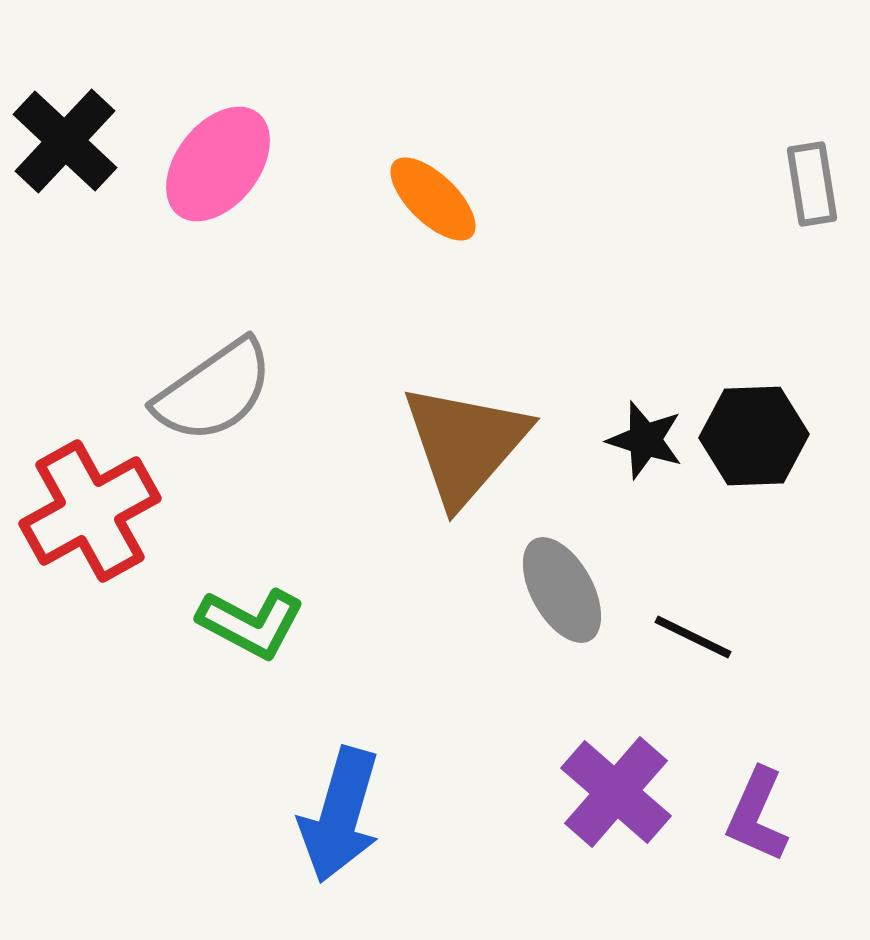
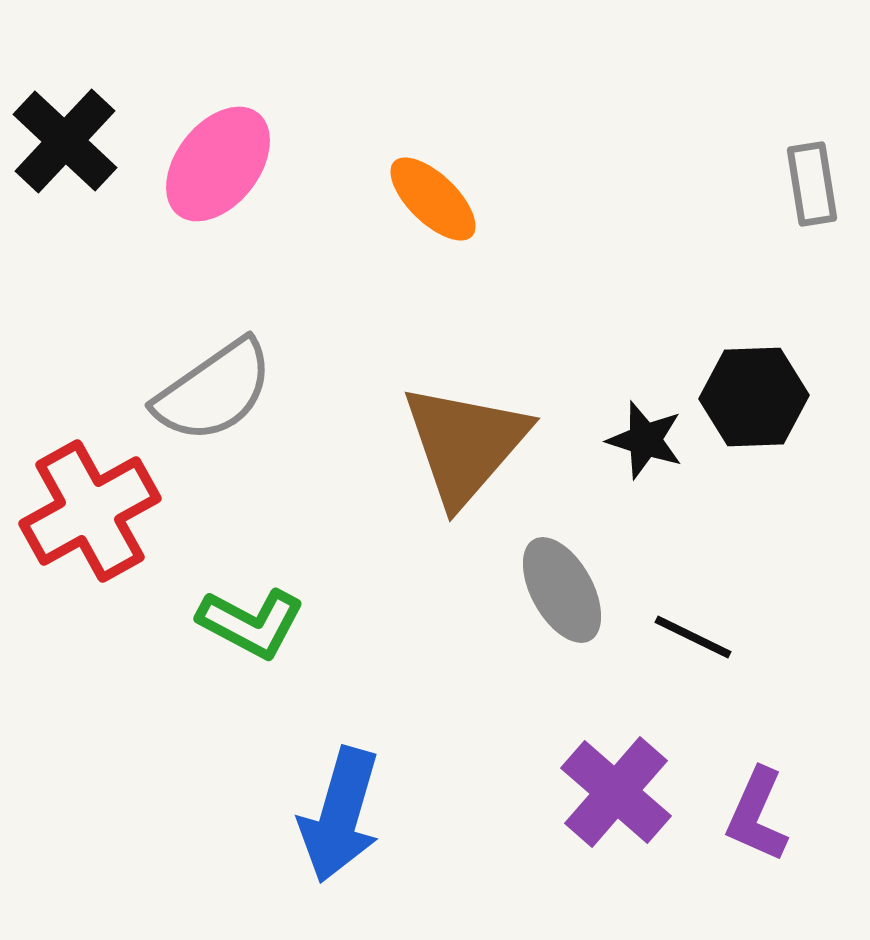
black hexagon: moved 39 px up
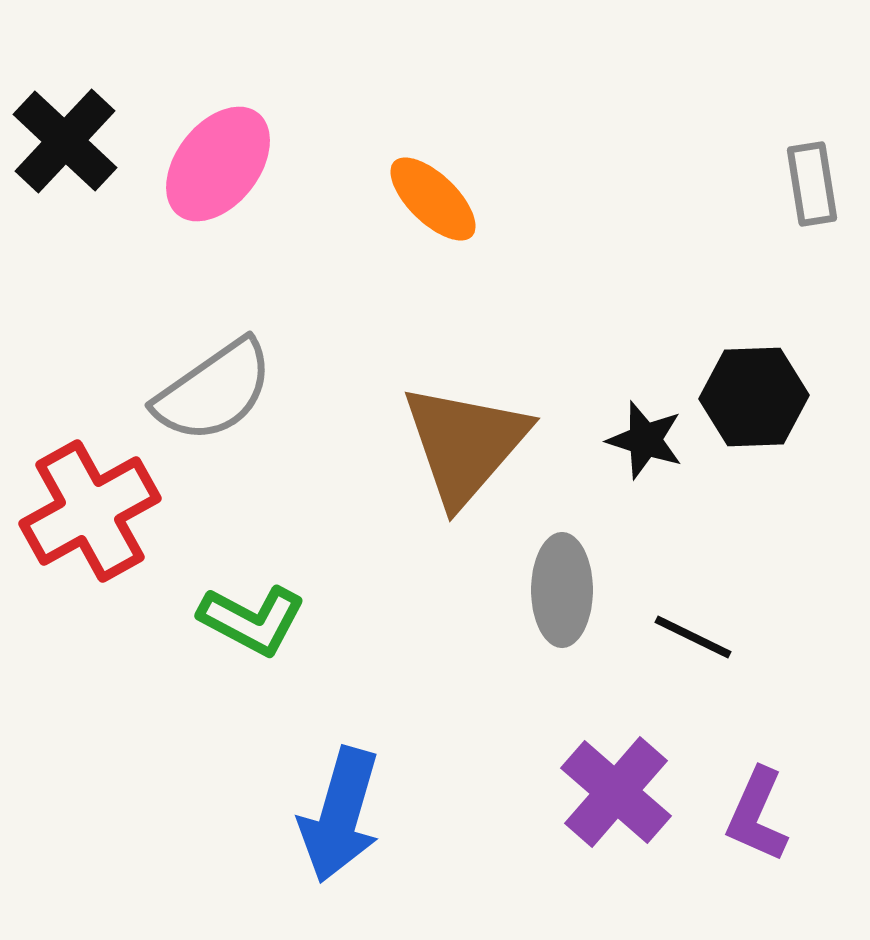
gray ellipse: rotated 29 degrees clockwise
green L-shape: moved 1 px right, 3 px up
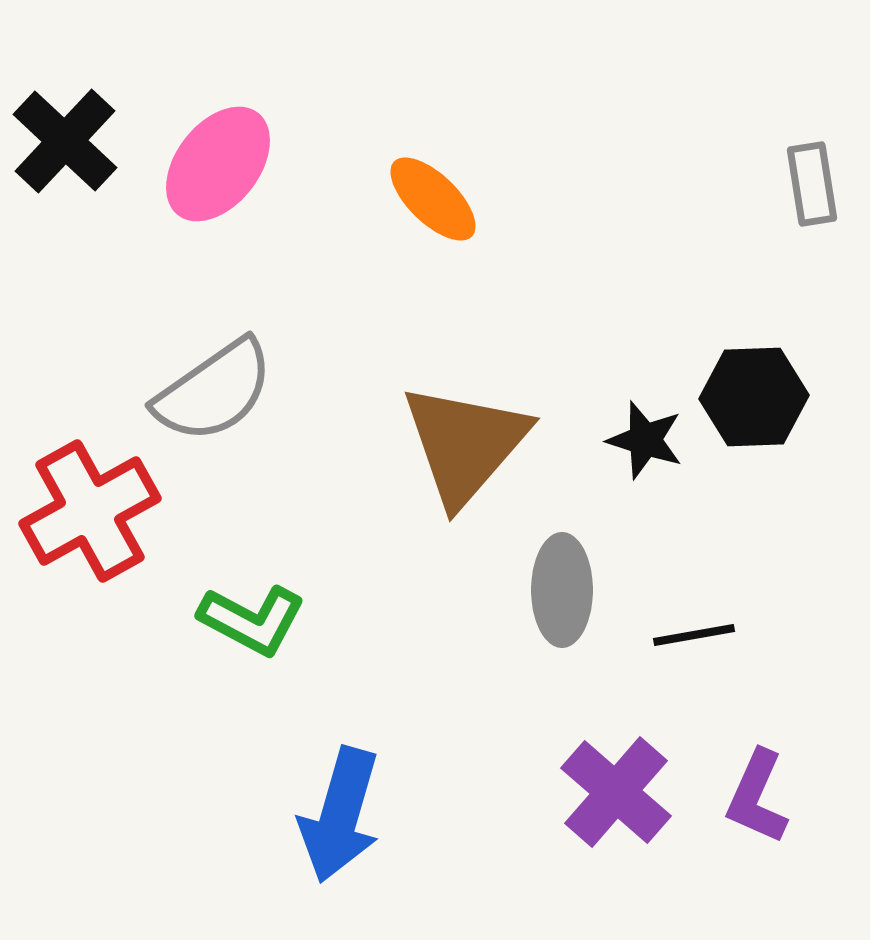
black line: moved 1 px right, 2 px up; rotated 36 degrees counterclockwise
purple L-shape: moved 18 px up
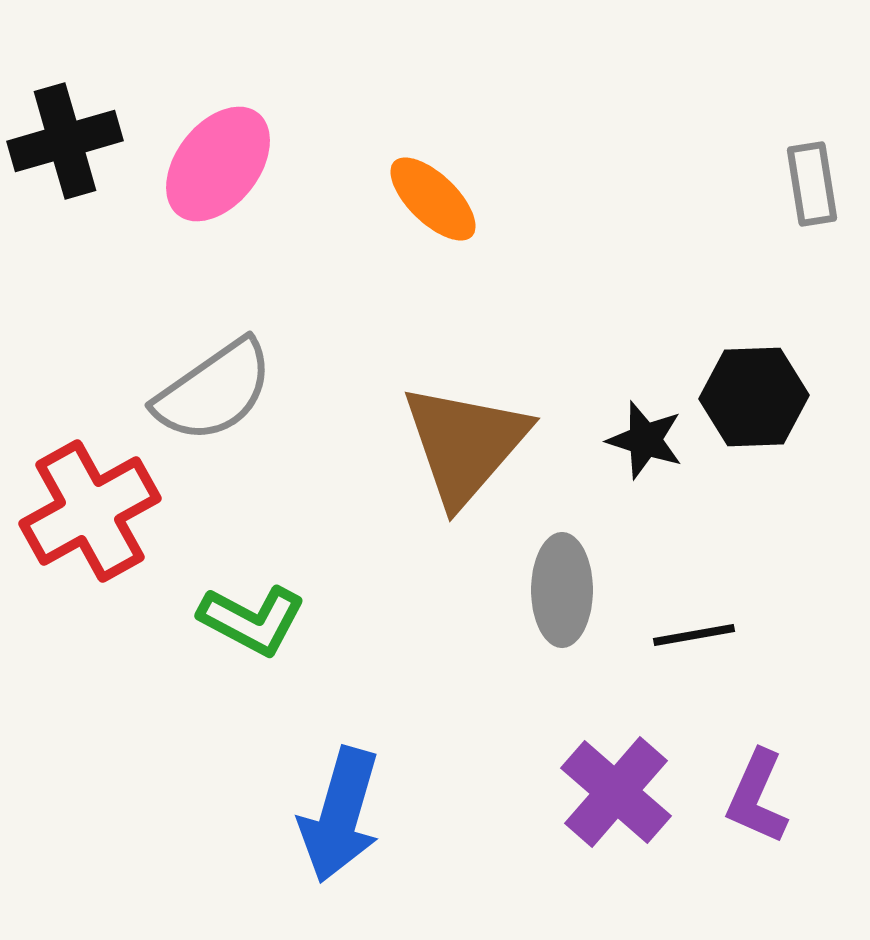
black cross: rotated 31 degrees clockwise
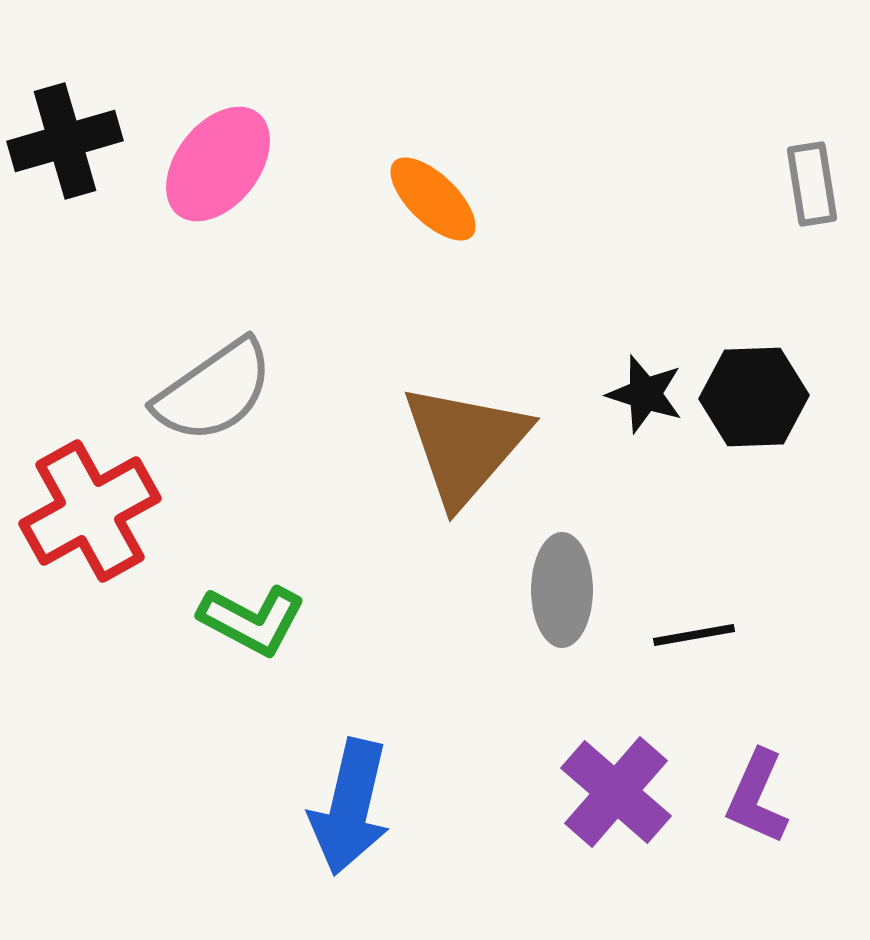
black star: moved 46 px up
blue arrow: moved 10 px right, 8 px up; rotated 3 degrees counterclockwise
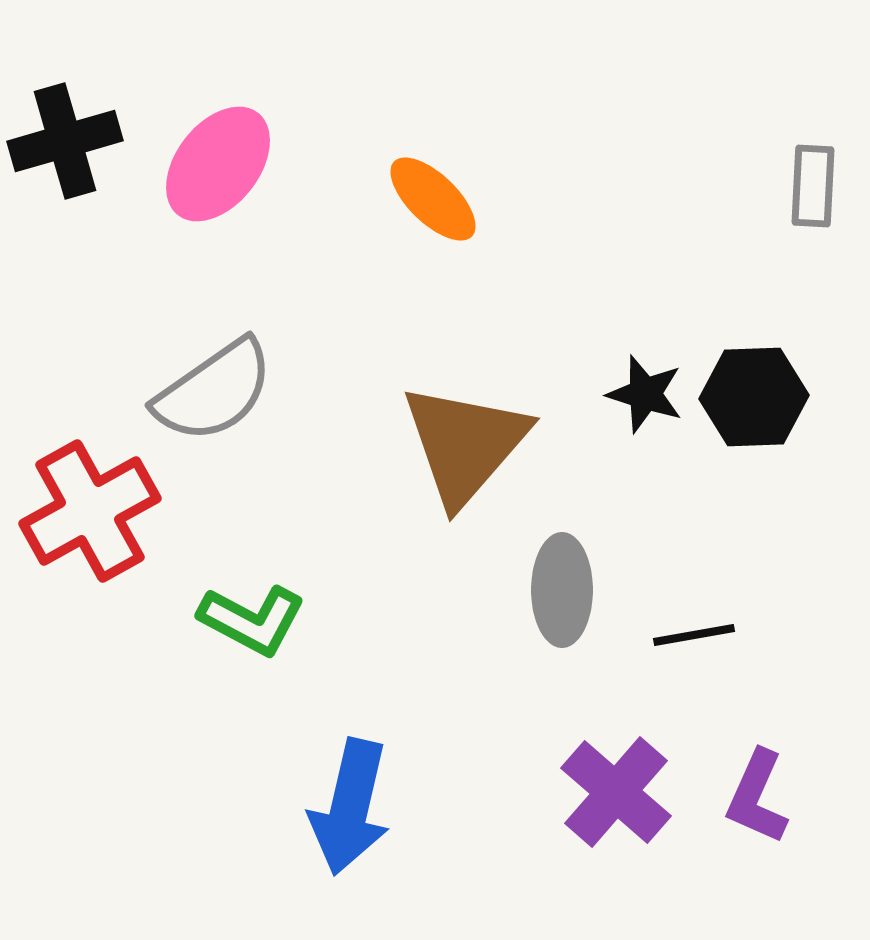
gray rectangle: moved 1 px right, 2 px down; rotated 12 degrees clockwise
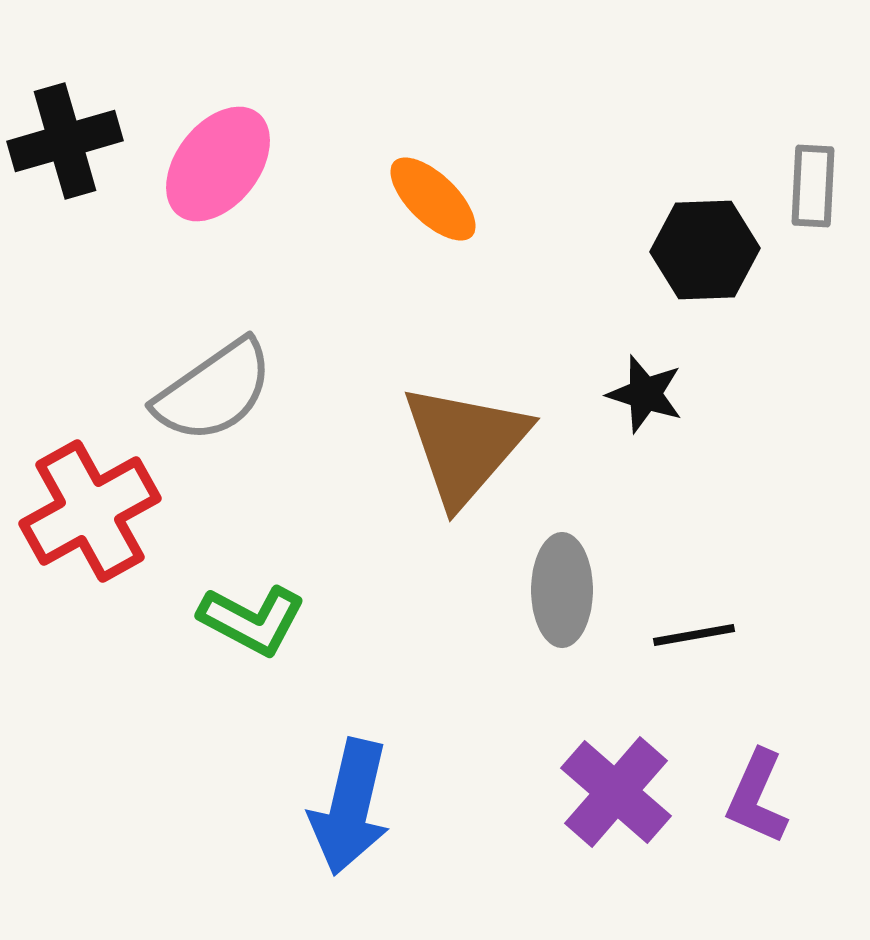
black hexagon: moved 49 px left, 147 px up
